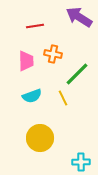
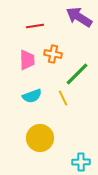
pink trapezoid: moved 1 px right, 1 px up
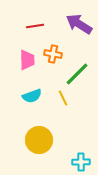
purple arrow: moved 7 px down
yellow circle: moved 1 px left, 2 px down
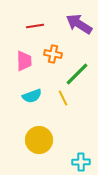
pink trapezoid: moved 3 px left, 1 px down
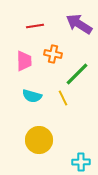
cyan semicircle: rotated 36 degrees clockwise
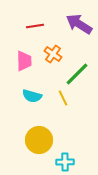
orange cross: rotated 24 degrees clockwise
cyan cross: moved 16 px left
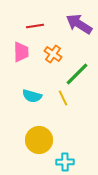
pink trapezoid: moved 3 px left, 9 px up
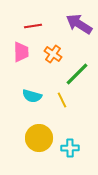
red line: moved 2 px left
yellow line: moved 1 px left, 2 px down
yellow circle: moved 2 px up
cyan cross: moved 5 px right, 14 px up
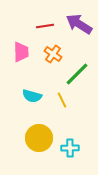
red line: moved 12 px right
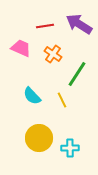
pink trapezoid: moved 4 px up; rotated 65 degrees counterclockwise
green line: rotated 12 degrees counterclockwise
cyan semicircle: rotated 30 degrees clockwise
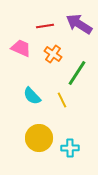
green line: moved 1 px up
